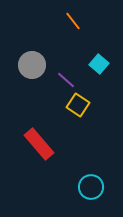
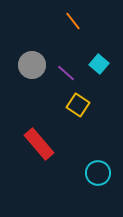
purple line: moved 7 px up
cyan circle: moved 7 px right, 14 px up
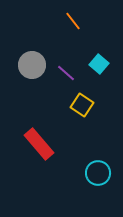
yellow square: moved 4 px right
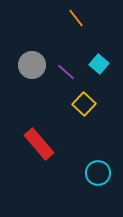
orange line: moved 3 px right, 3 px up
purple line: moved 1 px up
yellow square: moved 2 px right, 1 px up; rotated 10 degrees clockwise
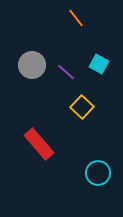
cyan square: rotated 12 degrees counterclockwise
yellow square: moved 2 px left, 3 px down
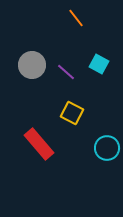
yellow square: moved 10 px left, 6 px down; rotated 15 degrees counterclockwise
cyan circle: moved 9 px right, 25 px up
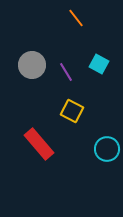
purple line: rotated 18 degrees clockwise
yellow square: moved 2 px up
cyan circle: moved 1 px down
